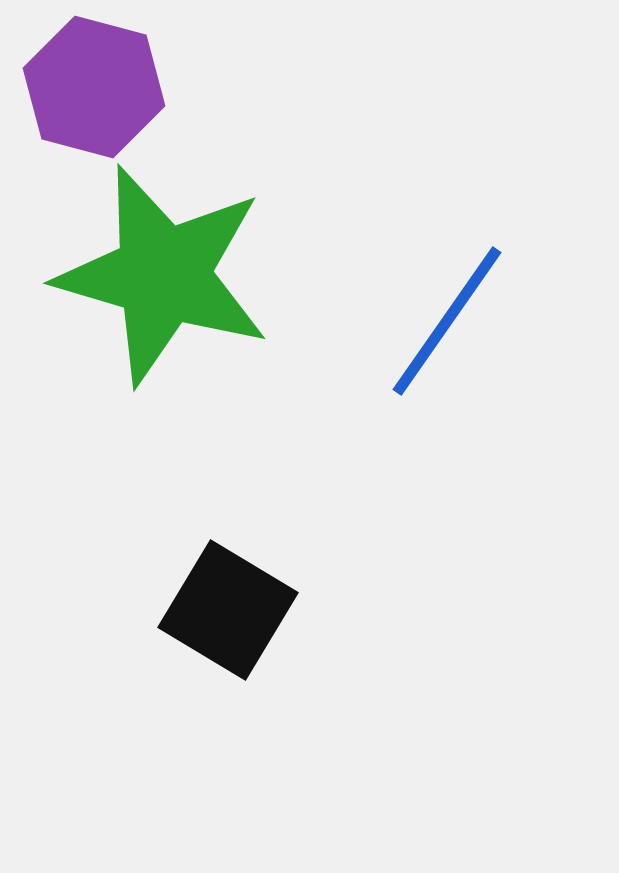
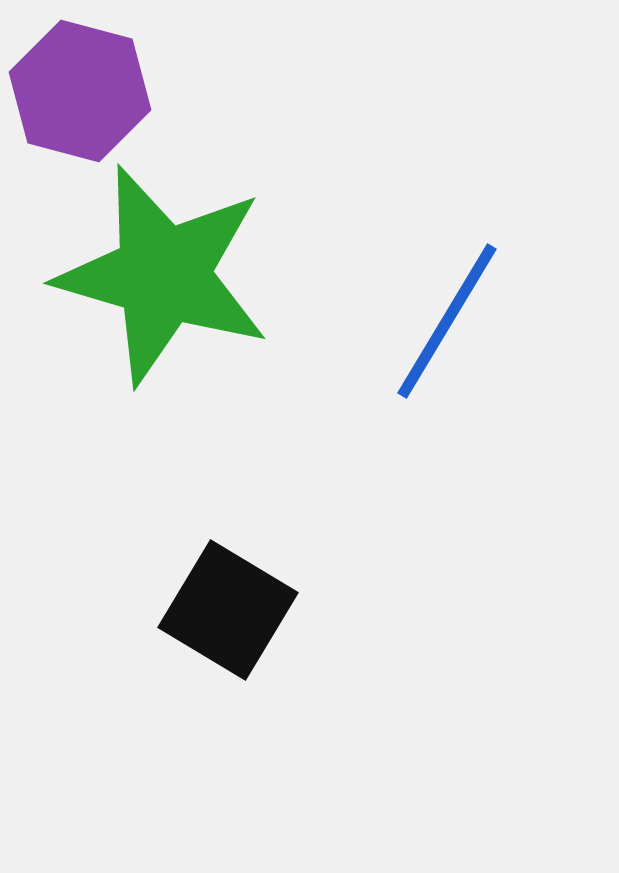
purple hexagon: moved 14 px left, 4 px down
blue line: rotated 4 degrees counterclockwise
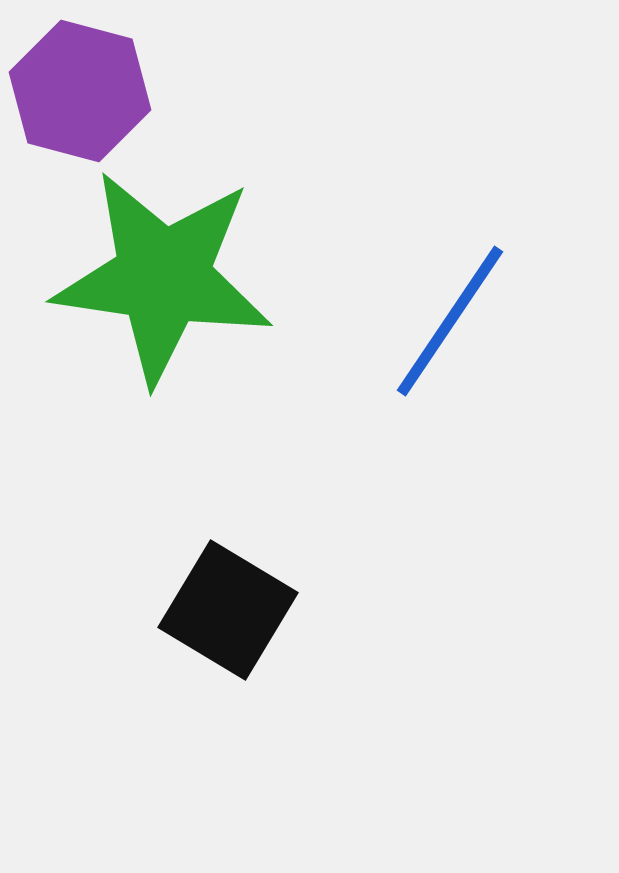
green star: moved 2 px down; rotated 8 degrees counterclockwise
blue line: moved 3 px right; rotated 3 degrees clockwise
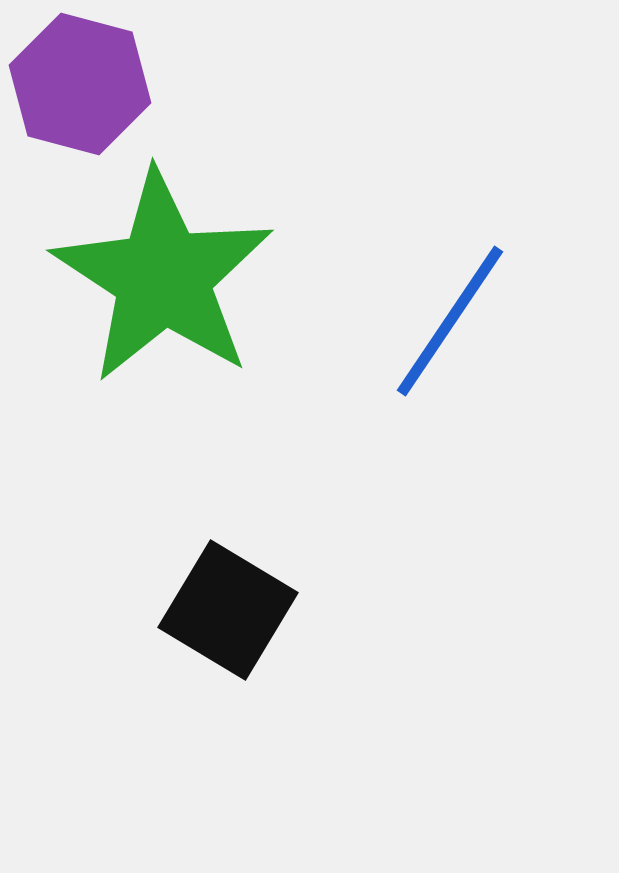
purple hexagon: moved 7 px up
green star: rotated 25 degrees clockwise
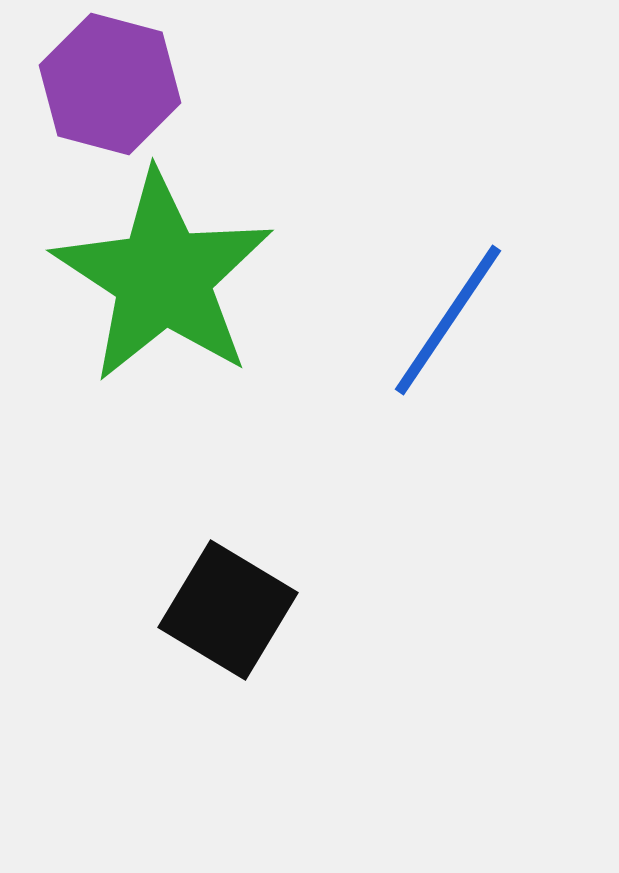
purple hexagon: moved 30 px right
blue line: moved 2 px left, 1 px up
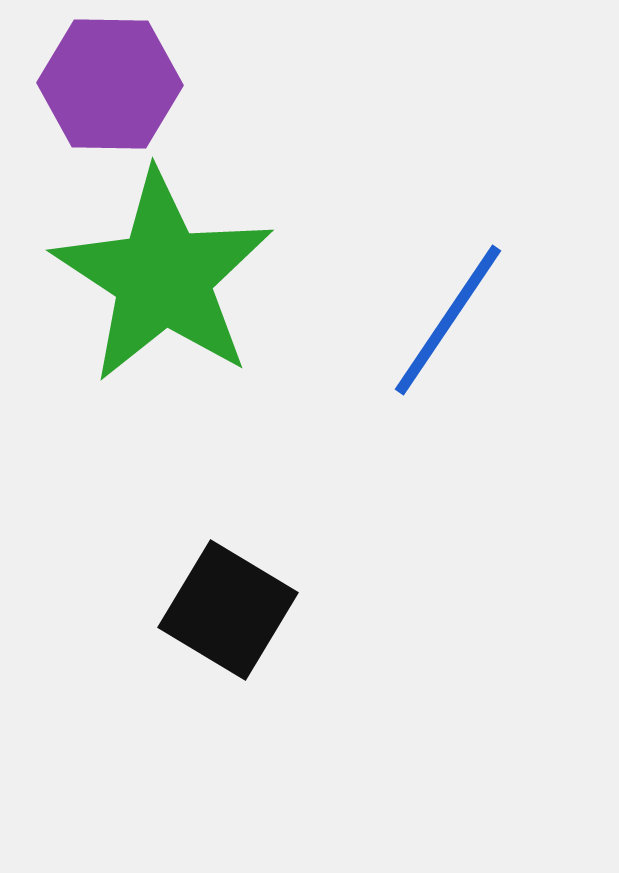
purple hexagon: rotated 14 degrees counterclockwise
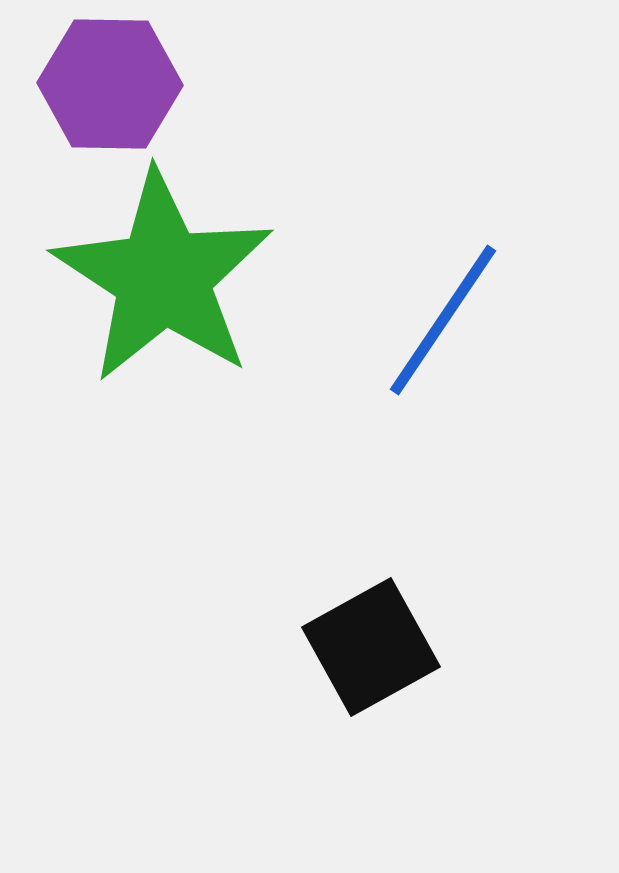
blue line: moved 5 px left
black square: moved 143 px right, 37 px down; rotated 30 degrees clockwise
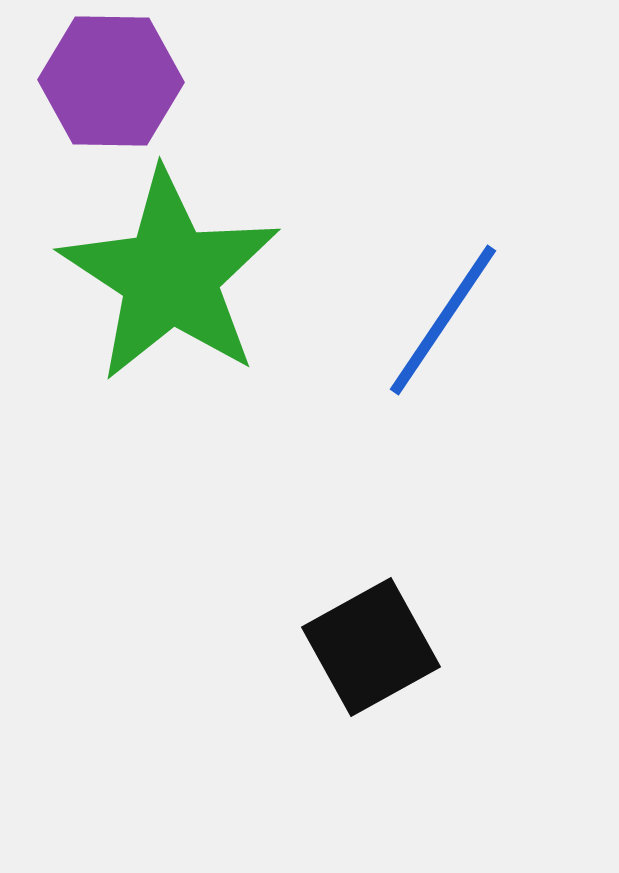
purple hexagon: moved 1 px right, 3 px up
green star: moved 7 px right, 1 px up
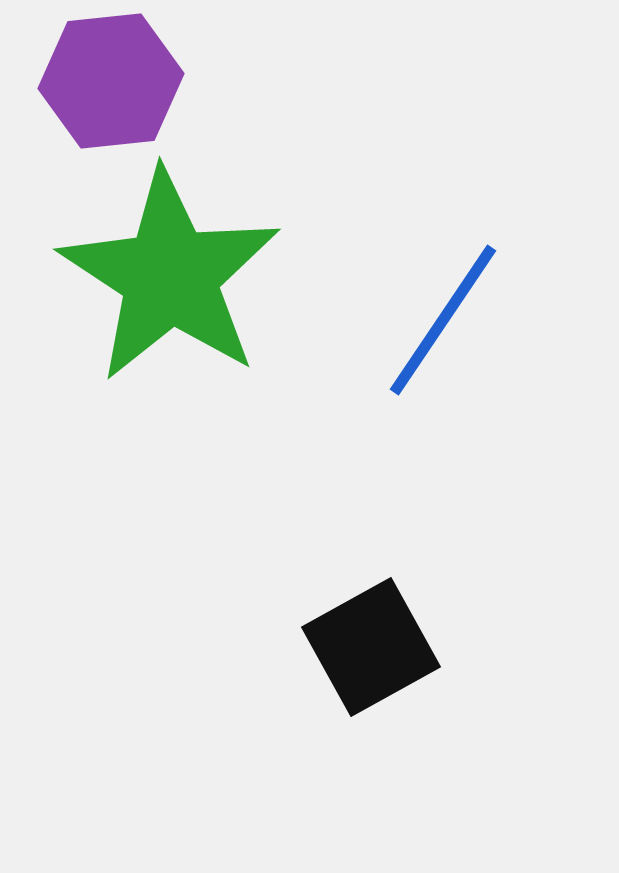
purple hexagon: rotated 7 degrees counterclockwise
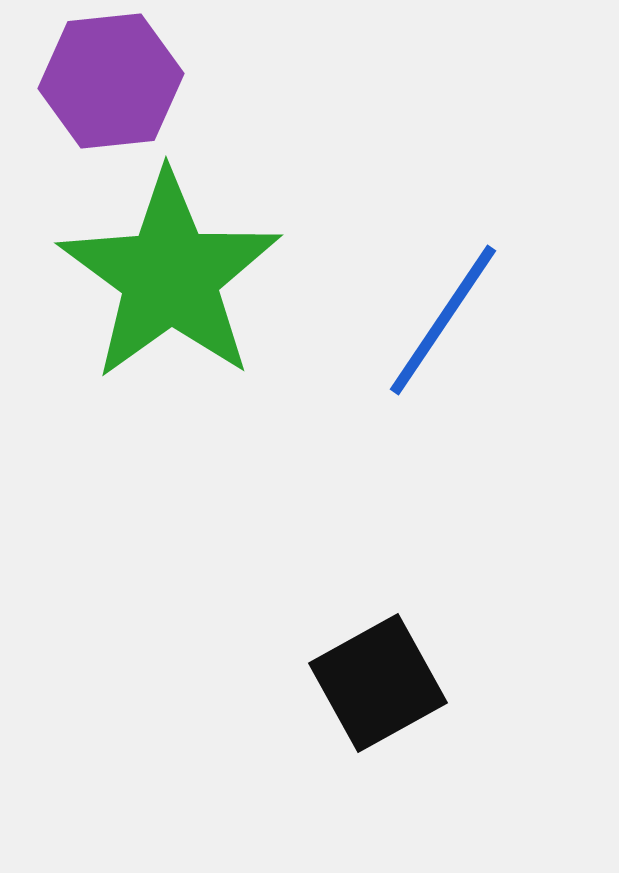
green star: rotated 3 degrees clockwise
black square: moved 7 px right, 36 px down
